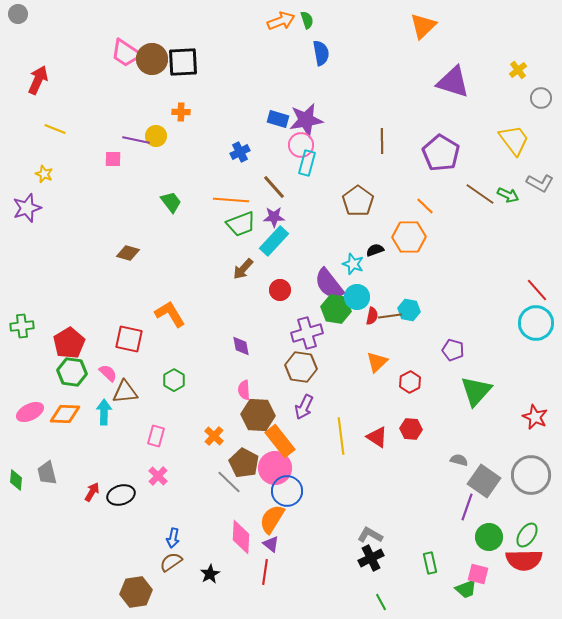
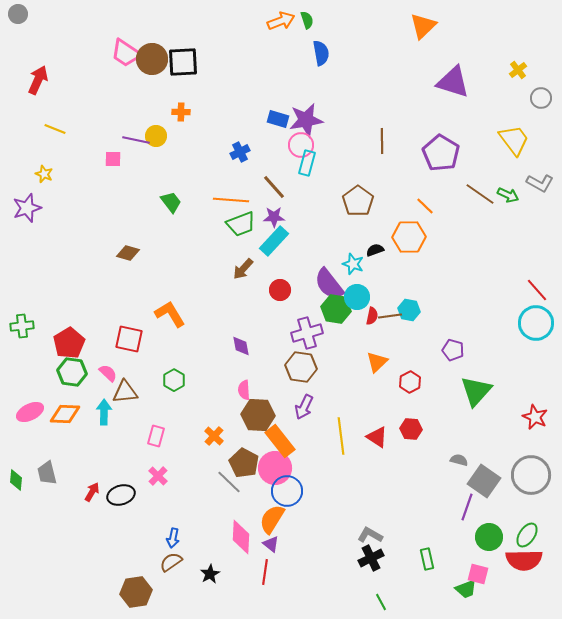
green rectangle at (430, 563): moved 3 px left, 4 px up
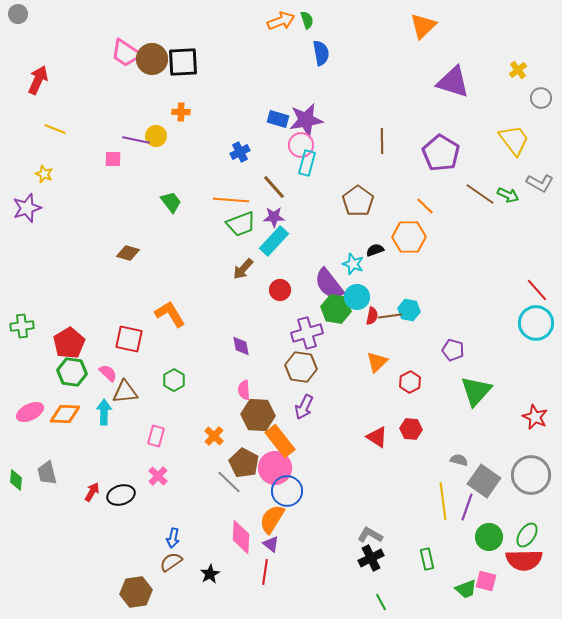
yellow line at (341, 436): moved 102 px right, 65 px down
pink square at (478, 574): moved 8 px right, 7 px down
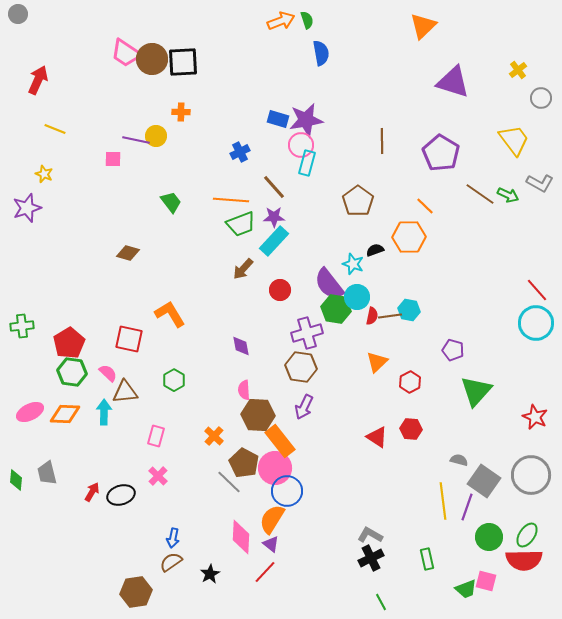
red line at (265, 572): rotated 35 degrees clockwise
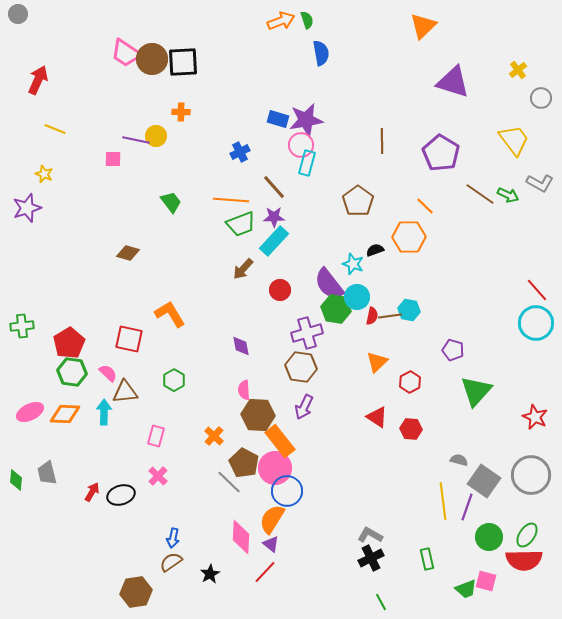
red triangle at (377, 437): moved 20 px up
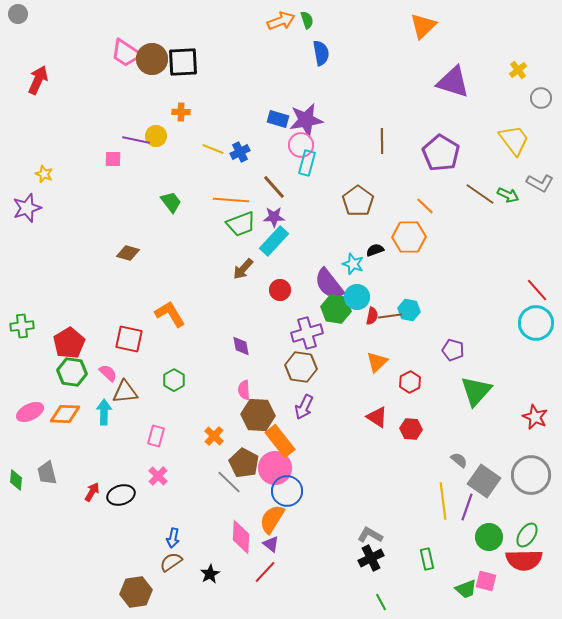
yellow line at (55, 129): moved 158 px right, 20 px down
gray semicircle at (459, 460): rotated 24 degrees clockwise
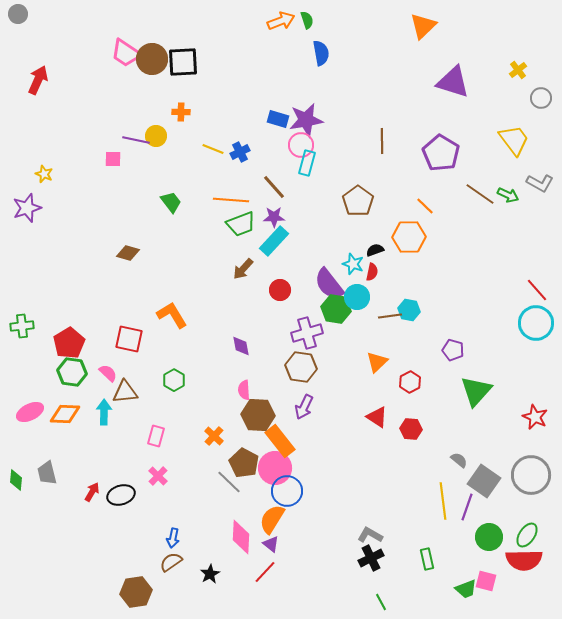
orange L-shape at (170, 314): moved 2 px right, 1 px down
red semicircle at (372, 316): moved 44 px up
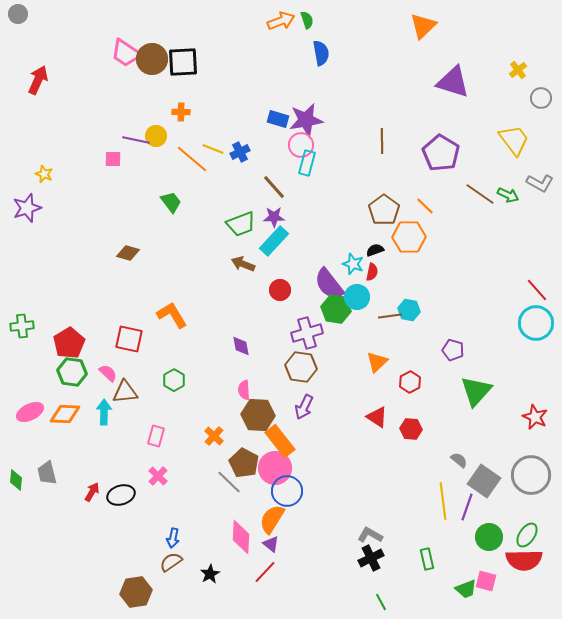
orange line at (231, 200): moved 39 px left, 41 px up; rotated 36 degrees clockwise
brown pentagon at (358, 201): moved 26 px right, 9 px down
brown arrow at (243, 269): moved 5 px up; rotated 70 degrees clockwise
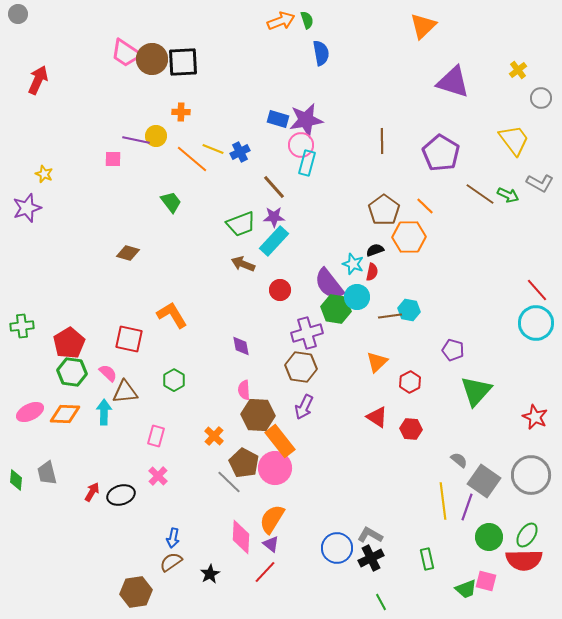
blue circle at (287, 491): moved 50 px right, 57 px down
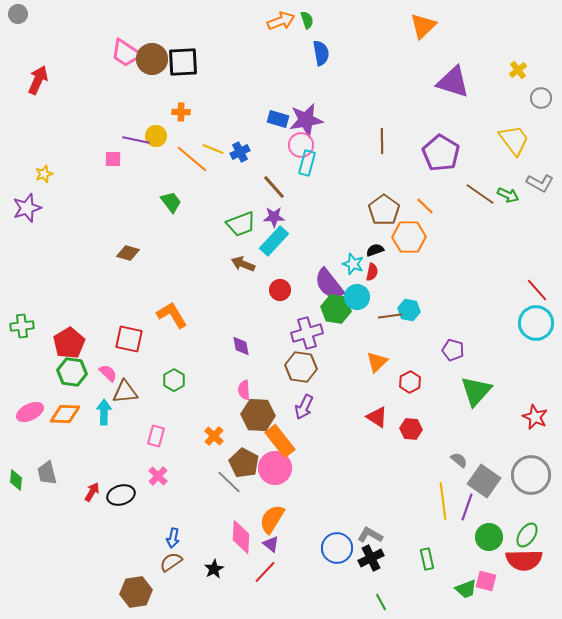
yellow star at (44, 174): rotated 30 degrees clockwise
black star at (210, 574): moved 4 px right, 5 px up
